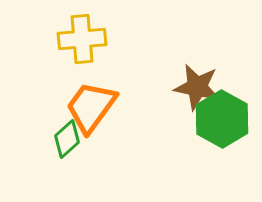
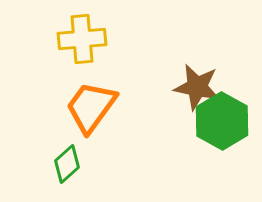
green hexagon: moved 2 px down
green diamond: moved 25 px down
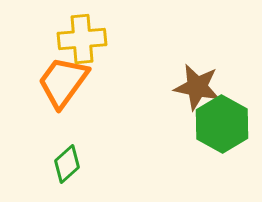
orange trapezoid: moved 28 px left, 25 px up
green hexagon: moved 3 px down
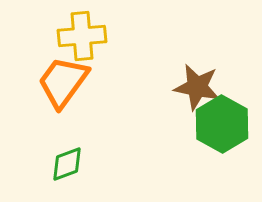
yellow cross: moved 3 px up
green diamond: rotated 21 degrees clockwise
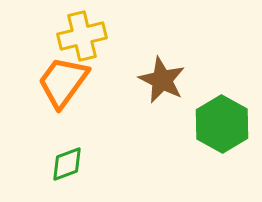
yellow cross: rotated 9 degrees counterclockwise
brown star: moved 35 px left, 7 px up; rotated 15 degrees clockwise
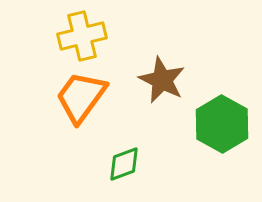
orange trapezoid: moved 18 px right, 15 px down
green diamond: moved 57 px right
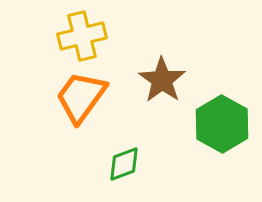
brown star: rotated 9 degrees clockwise
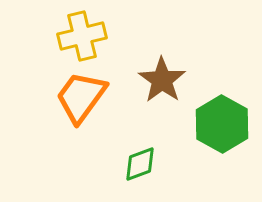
green diamond: moved 16 px right
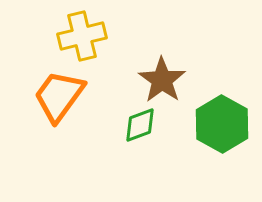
orange trapezoid: moved 22 px left, 1 px up
green diamond: moved 39 px up
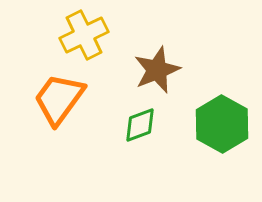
yellow cross: moved 2 px right, 1 px up; rotated 12 degrees counterclockwise
brown star: moved 5 px left, 10 px up; rotated 15 degrees clockwise
orange trapezoid: moved 3 px down
